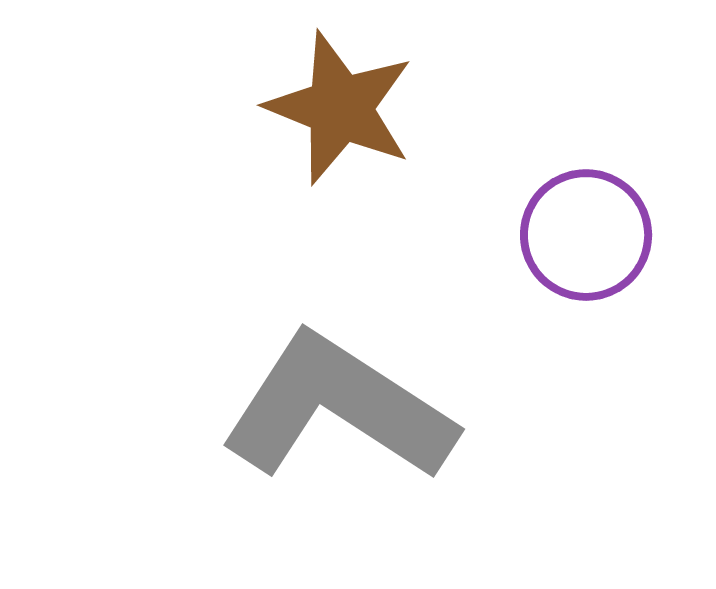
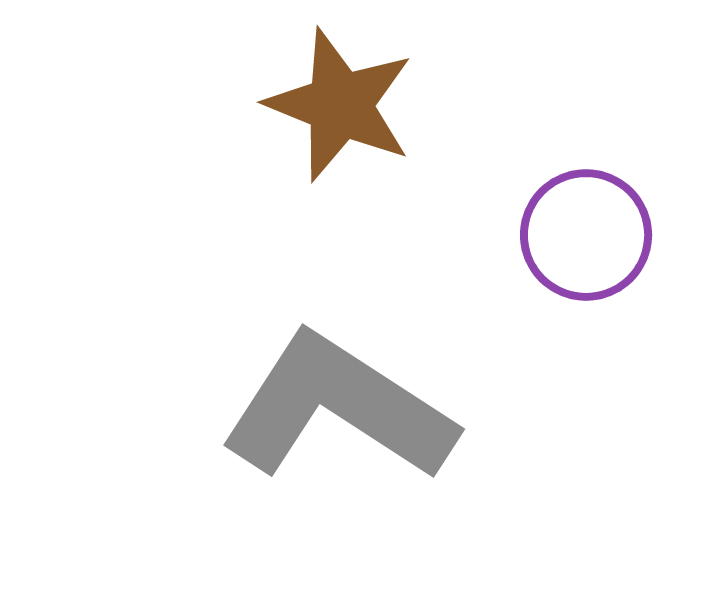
brown star: moved 3 px up
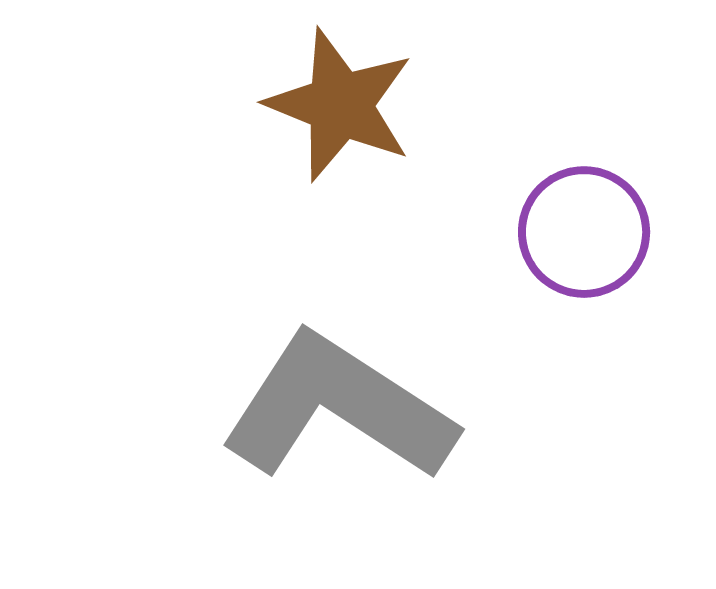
purple circle: moved 2 px left, 3 px up
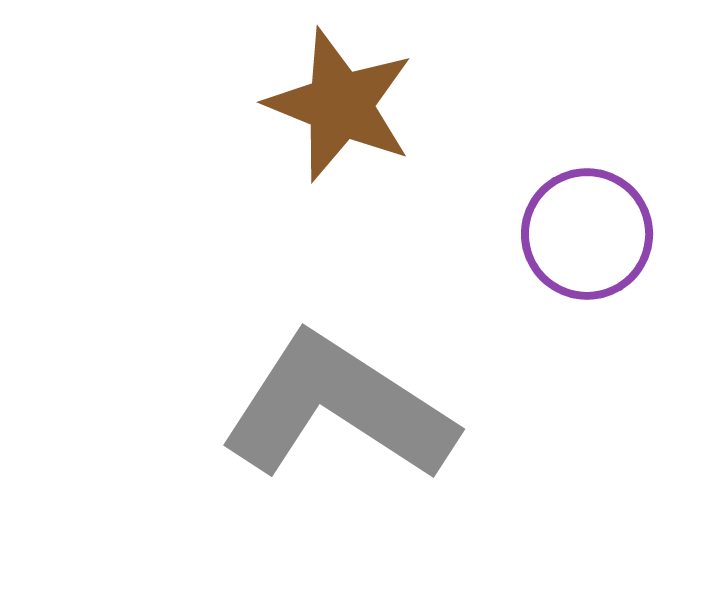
purple circle: moved 3 px right, 2 px down
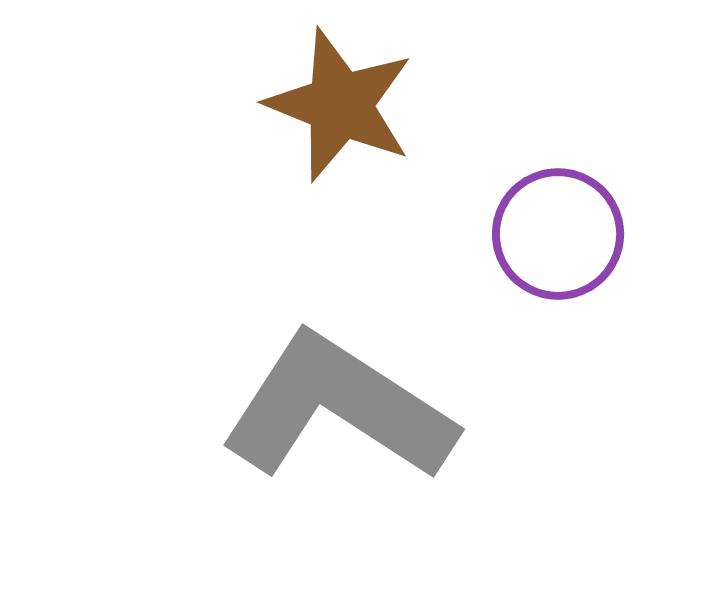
purple circle: moved 29 px left
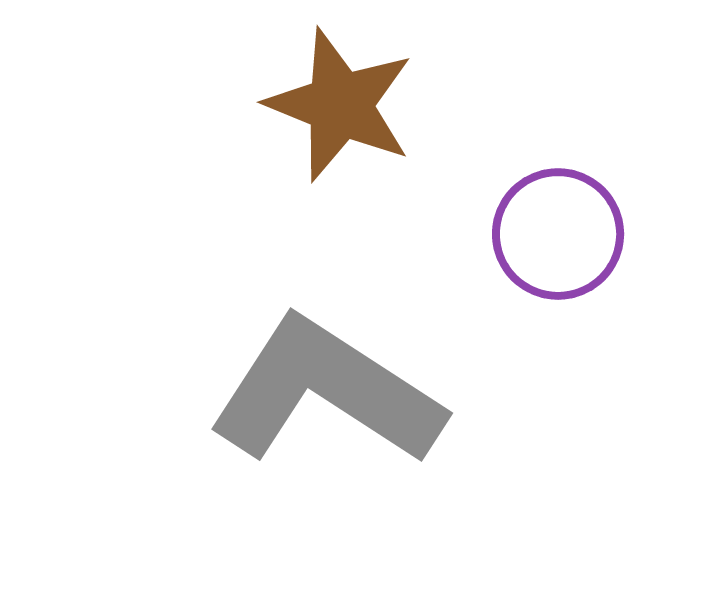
gray L-shape: moved 12 px left, 16 px up
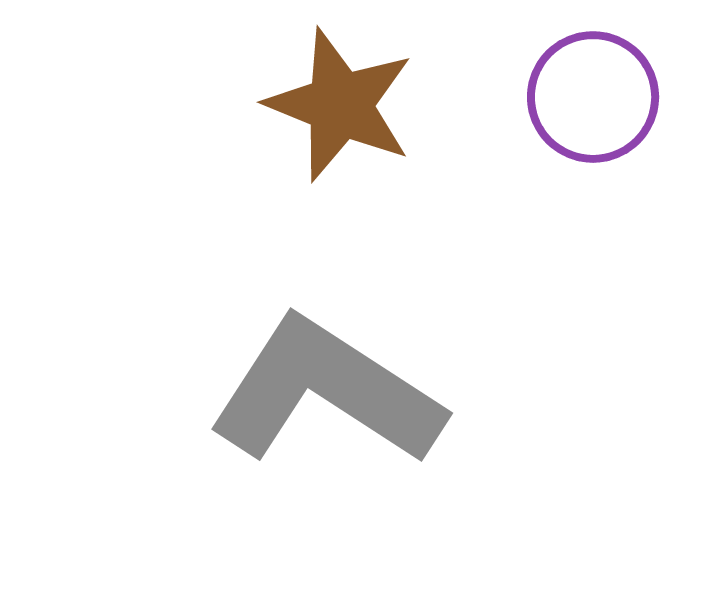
purple circle: moved 35 px right, 137 px up
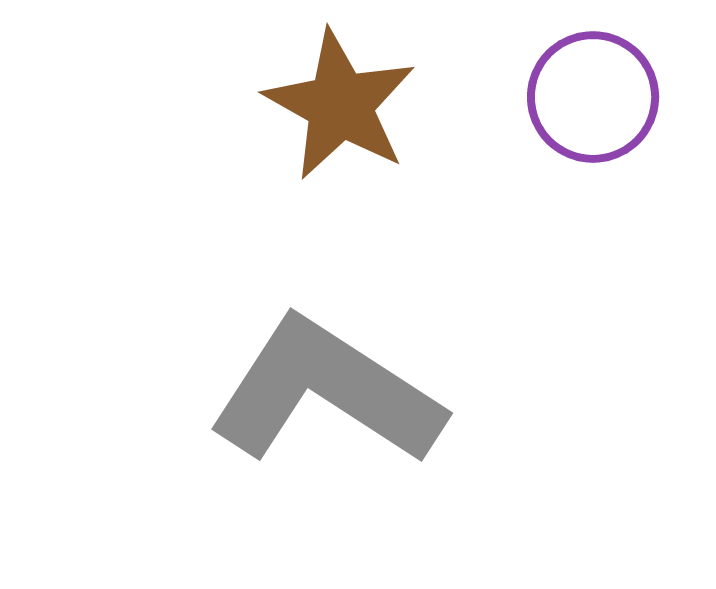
brown star: rotated 7 degrees clockwise
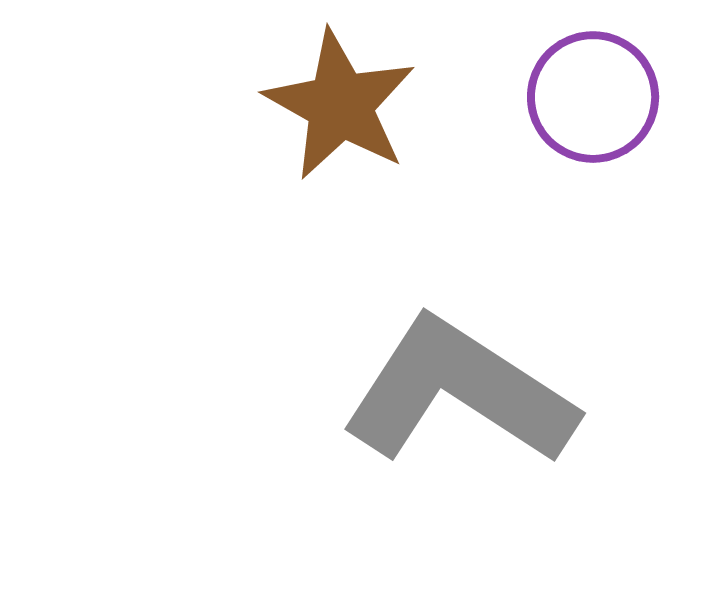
gray L-shape: moved 133 px right
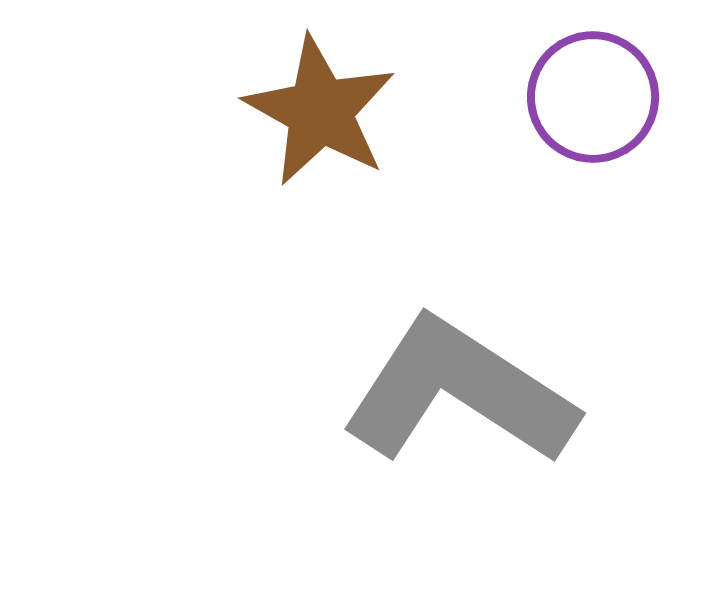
brown star: moved 20 px left, 6 px down
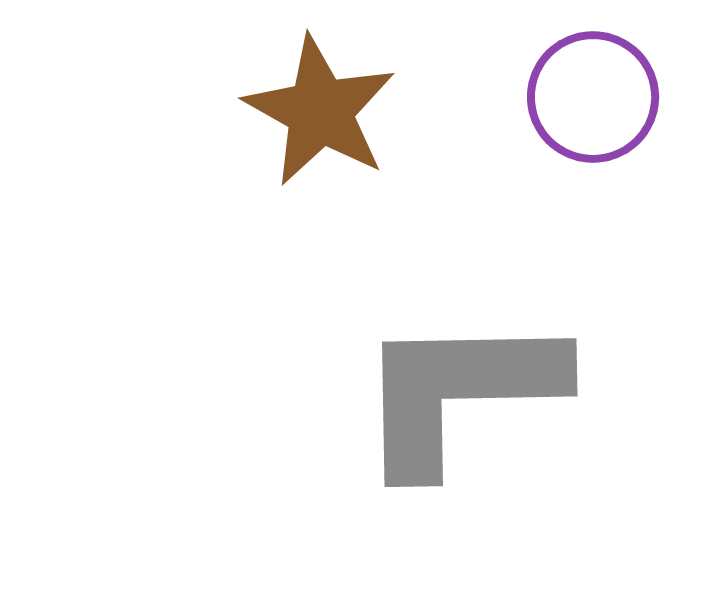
gray L-shape: rotated 34 degrees counterclockwise
